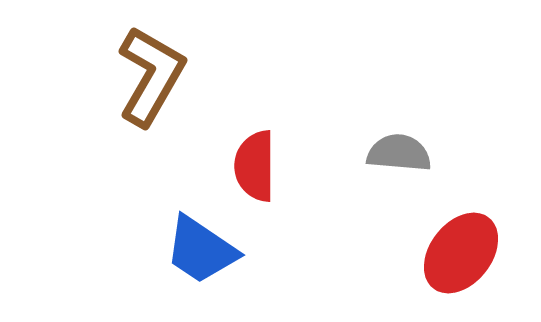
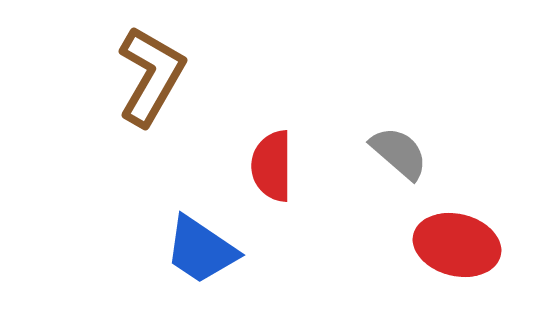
gray semicircle: rotated 36 degrees clockwise
red semicircle: moved 17 px right
red ellipse: moved 4 px left, 8 px up; rotated 66 degrees clockwise
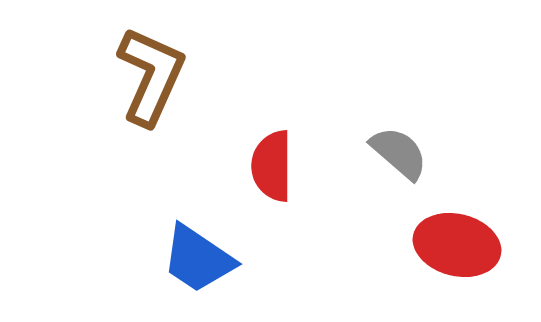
brown L-shape: rotated 6 degrees counterclockwise
blue trapezoid: moved 3 px left, 9 px down
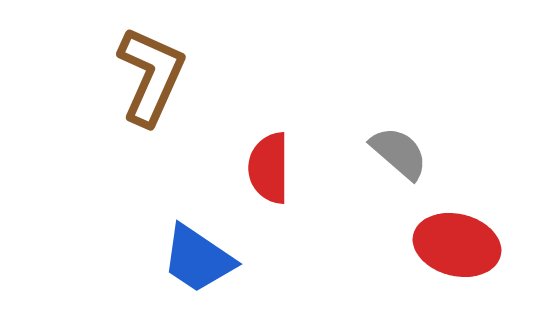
red semicircle: moved 3 px left, 2 px down
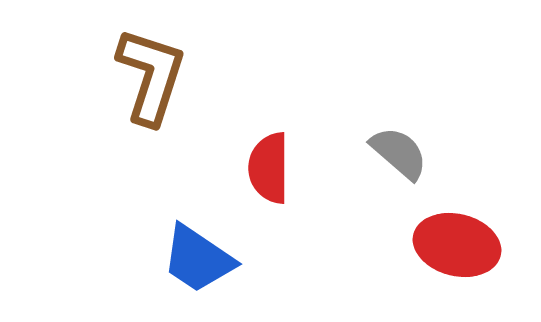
brown L-shape: rotated 6 degrees counterclockwise
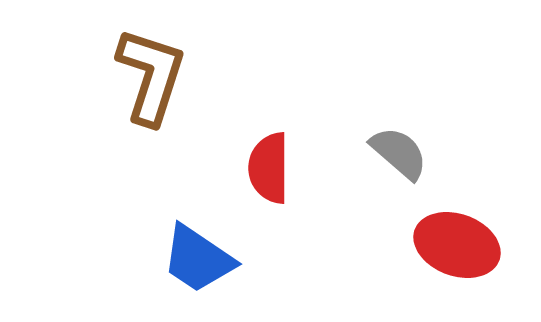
red ellipse: rotated 6 degrees clockwise
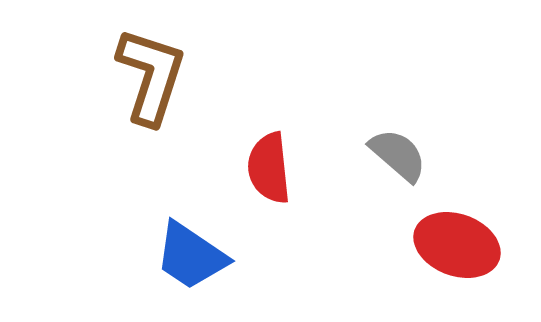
gray semicircle: moved 1 px left, 2 px down
red semicircle: rotated 6 degrees counterclockwise
blue trapezoid: moved 7 px left, 3 px up
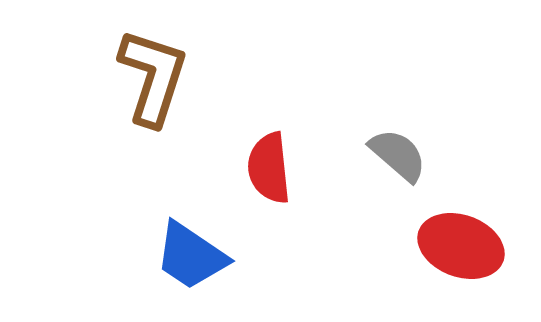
brown L-shape: moved 2 px right, 1 px down
red ellipse: moved 4 px right, 1 px down
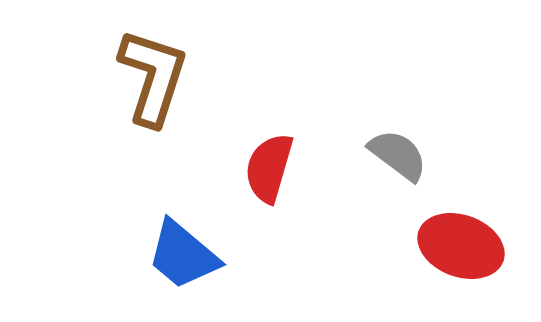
gray semicircle: rotated 4 degrees counterclockwise
red semicircle: rotated 22 degrees clockwise
blue trapezoid: moved 8 px left, 1 px up; rotated 6 degrees clockwise
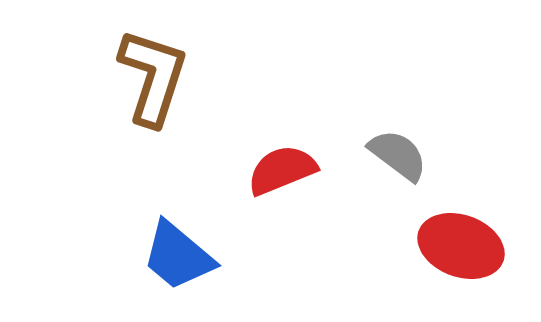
red semicircle: moved 13 px right, 2 px down; rotated 52 degrees clockwise
blue trapezoid: moved 5 px left, 1 px down
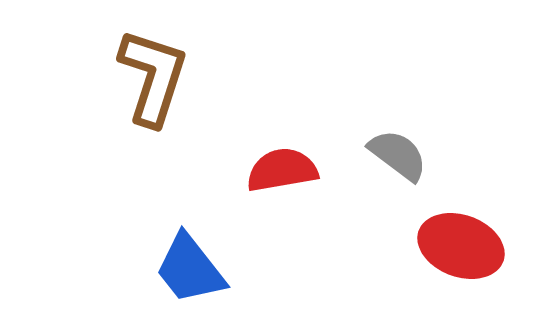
red semicircle: rotated 12 degrees clockwise
blue trapezoid: moved 12 px right, 13 px down; rotated 12 degrees clockwise
